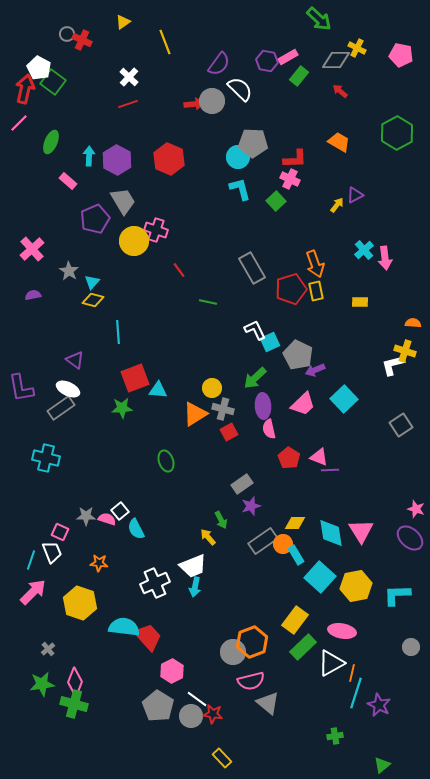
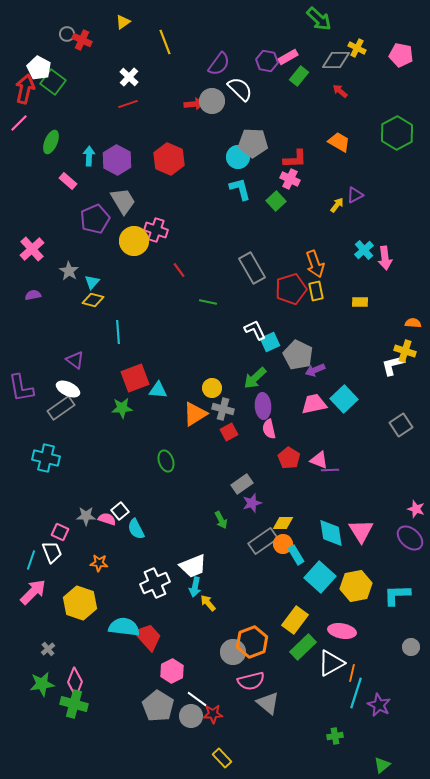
pink trapezoid at (303, 404): moved 11 px right; rotated 148 degrees counterclockwise
pink triangle at (319, 457): moved 3 px down
purple star at (251, 506): moved 1 px right, 3 px up
yellow diamond at (295, 523): moved 12 px left
yellow arrow at (208, 537): moved 66 px down
red star at (213, 714): rotated 12 degrees counterclockwise
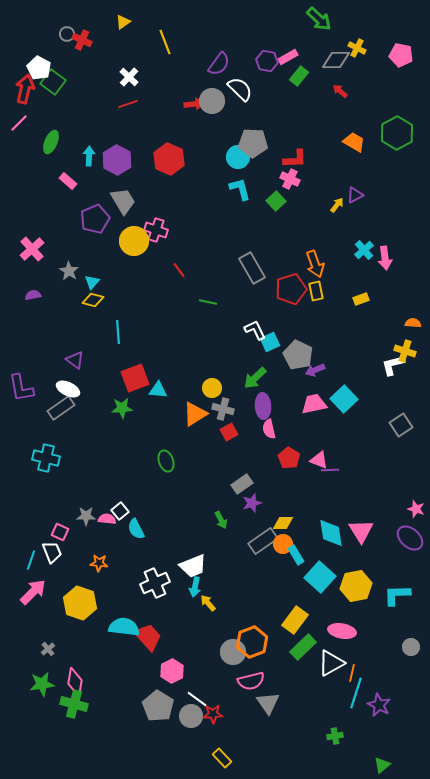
orange trapezoid at (339, 142): moved 15 px right
yellow rectangle at (360, 302): moved 1 px right, 3 px up; rotated 21 degrees counterclockwise
pink semicircle at (107, 519): rotated 12 degrees counterclockwise
pink diamond at (75, 682): rotated 12 degrees counterclockwise
gray triangle at (268, 703): rotated 15 degrees clockwise
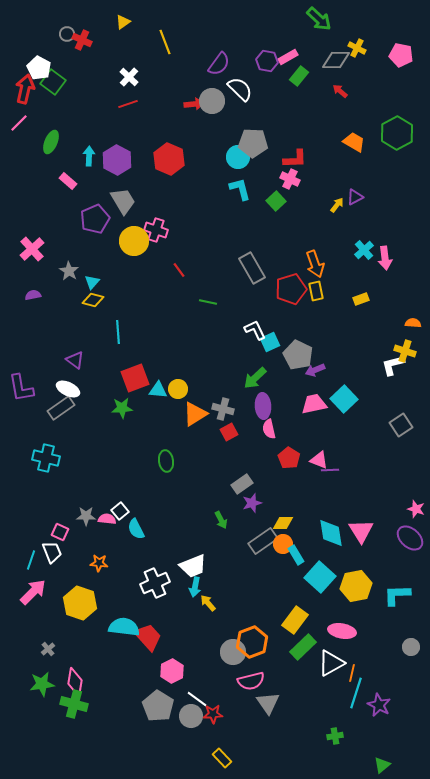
purple triangle at (355, 195): moved 2 px down
yellow circle at (212, 388): moved 34 px left, 1 px down
green ellipse at (166, 461): rotated 10 degrees clockwise
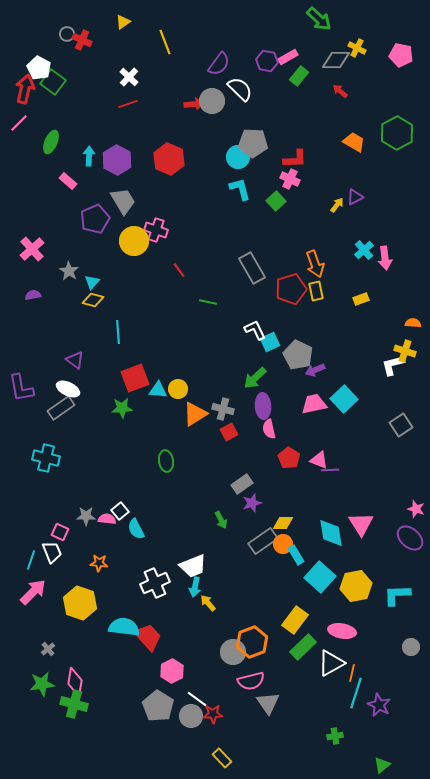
pink triangle at (361, 531): moved 7 px up
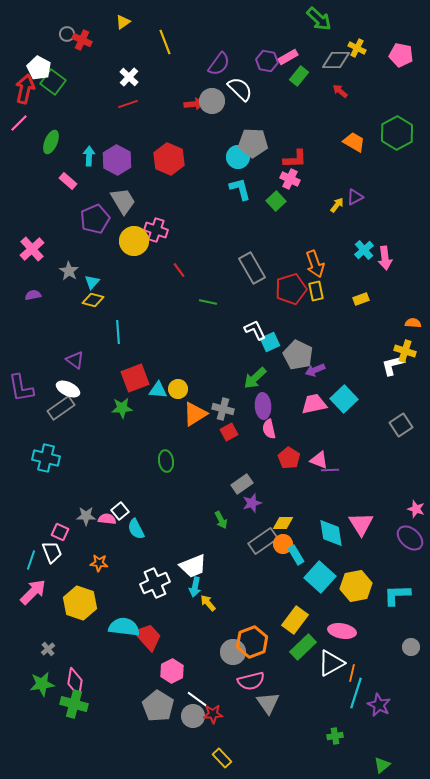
gray circle at (191, 716): moved 2 px right
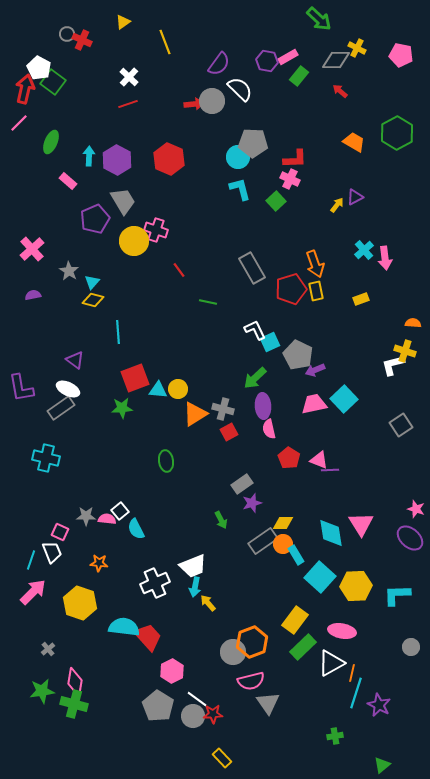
yellow hexagon at (356, 586): rotated 8 degrees clockwise
green star at (42, 684): moved 7 px down
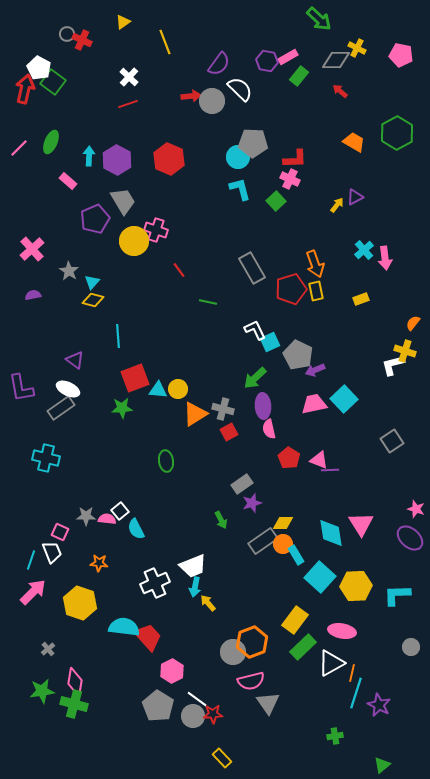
red arrow at (194, 104): moved 3 px left, 8 px up
pink line at (19, 123): moved 25 px down
orange semicircle at (413, 323): rotated 56 degrees counterclockwise
cyan line at (118, 332): moved 4 px down
gray square at (401, 425): moved 9 px left, 16 px down
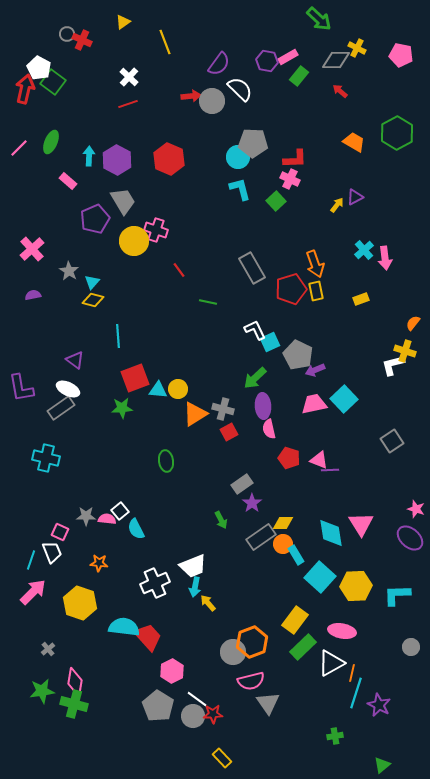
red pentagon at (289, 458): rotated 15 degrees counterclockwise
purple star at (252, 503): rotated 18 degrees counterclockwise
gray rectangle at (263, 541): moved 2 px left, 4 px up
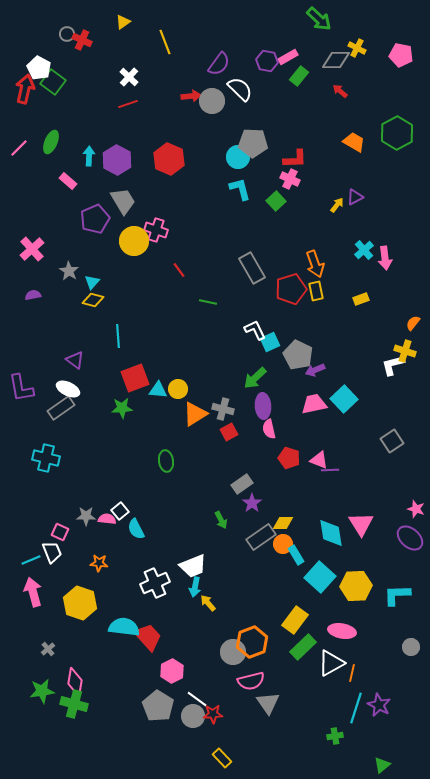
cyan line at (31, 560): rotated 48 degrees clockwise
pink arrow at (33, 592): rotated 60 degrees counterclockwise
cyan line at (356, 693): moved 15 px down
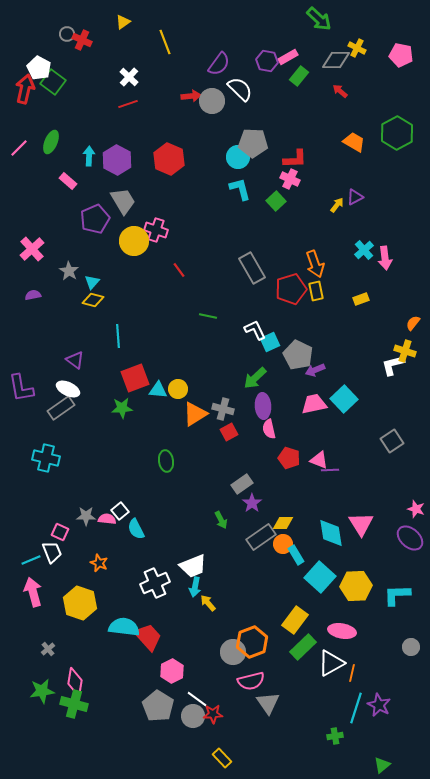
green line at (208, 302): moved 14 px down
orange star at (99, 563): rotated 18 degrees clockwise
